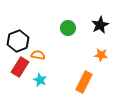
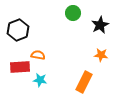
green circle: moved 5 px right, 15 px up
black hexagon: moved 11 px up
red rectangle: rotated 54 degrees clockwise
cyan star: rotated 16 degrees counterclockwise
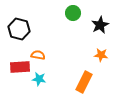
black hexagon: moved 1 px right, 1 px up; rotated 25 degrees counterclockwise
cyan star: moved 1 px left, 1 px up
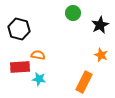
orange star: rotated 16 degrees clockwise
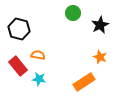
orange star: moved 1 px left, 2 px down
red rectangle: moved 2 px left, 1 px up; rotated 54 degrees clockwise
orange rectangle: rotated 30 degrees clockwise
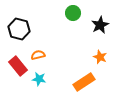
orange semicircle: rotated 24 degrees counterclockwise
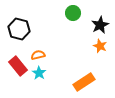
orange star: moved 11 px up
cyan star: moved 6 px up; rotated 24 degrees clockwise
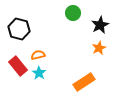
orange star: moved 1 px left, 2 px down; rotated 24 degrees clockwise
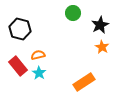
black hexagon: moved 1 px right
orange star: moved 3 px right, 1 px up; rotated 16 degrees counterclockwise
